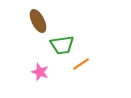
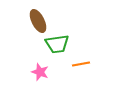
green trapezoid: moved 5 px left, 1 px up
orange line: rotated 24 degrees clockwise
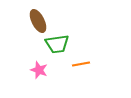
pink star: moved 1 px left, 2 px up
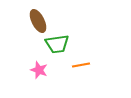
orange line: moved 1 px down
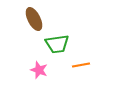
brown ellipse: moved 4 px left, 2 px up
